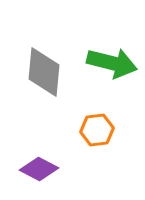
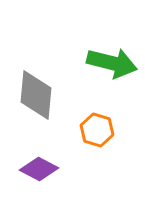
gray diamond: moved 8 px left, 23 px down
orange hexagon: rotated 24 degrees clockwise
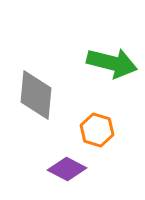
purple diamond: moved 28 px right
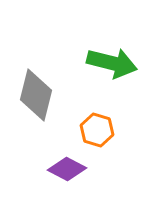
gray diamond: rotated 9 degrees clockwise
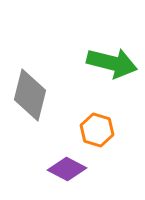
gray diamond: moved 6 px left
